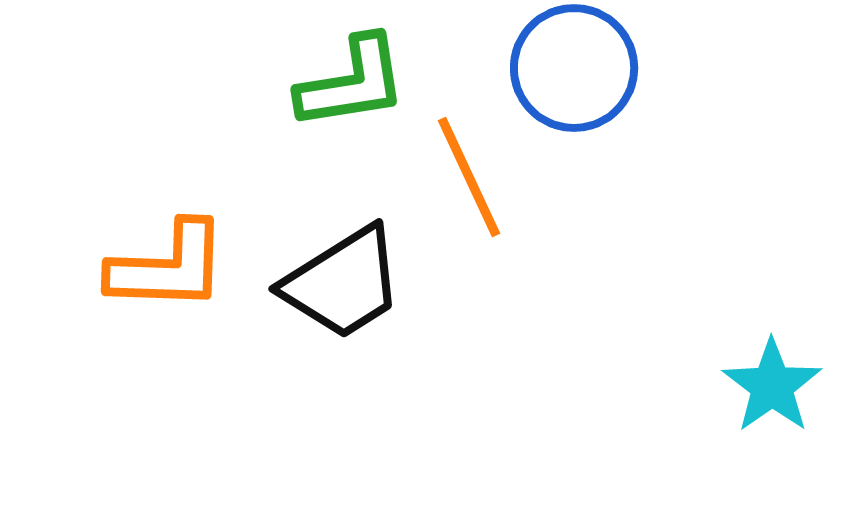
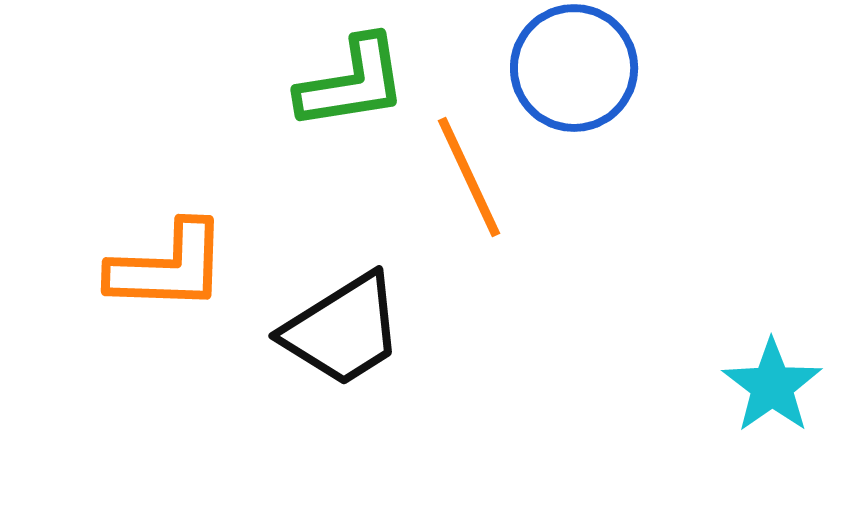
black trapezoid: moved 47 px down
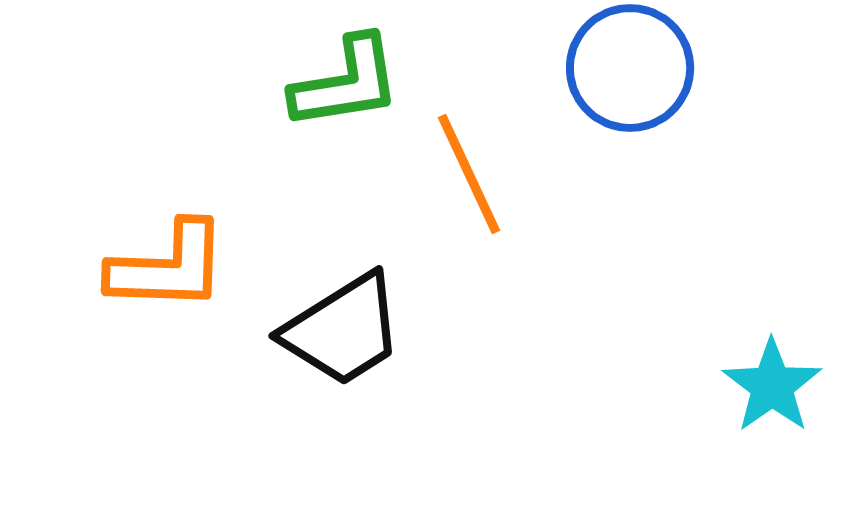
blue circle: moved 56 px right
green L-shape: moved 6 px left
orange line: moved 3 px up
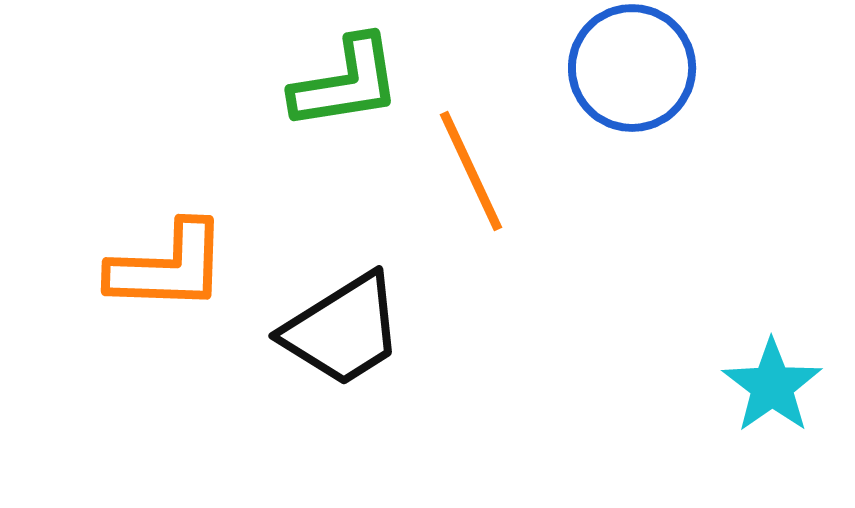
blue circle: moved 2 px right
orange line: moved 2 px right, 3 px up
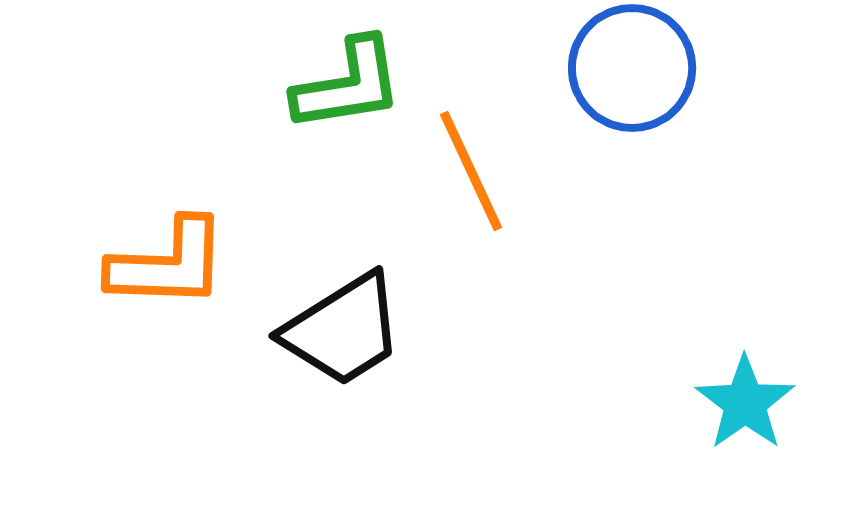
green L-shape: moved 2 px right, 2 px down
orange L-shape: moved 3 px up
cyan star: moved 27 px left, 17 px down
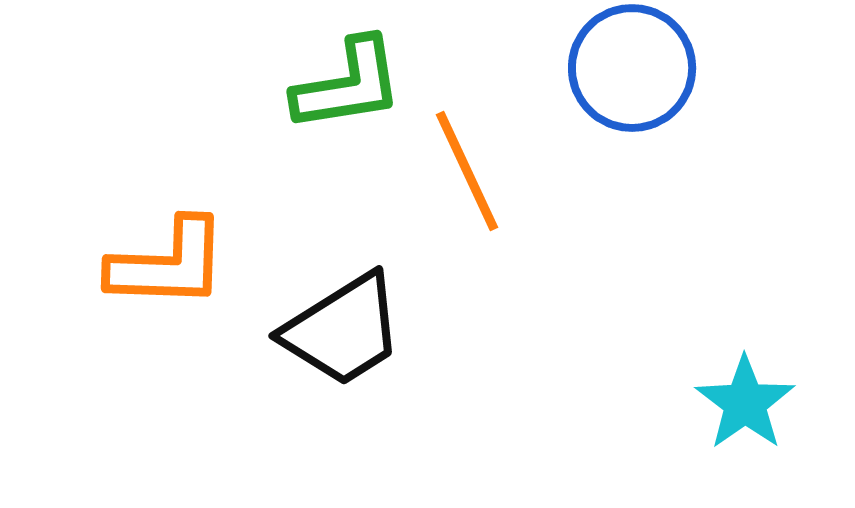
orange line: moved 4 px left
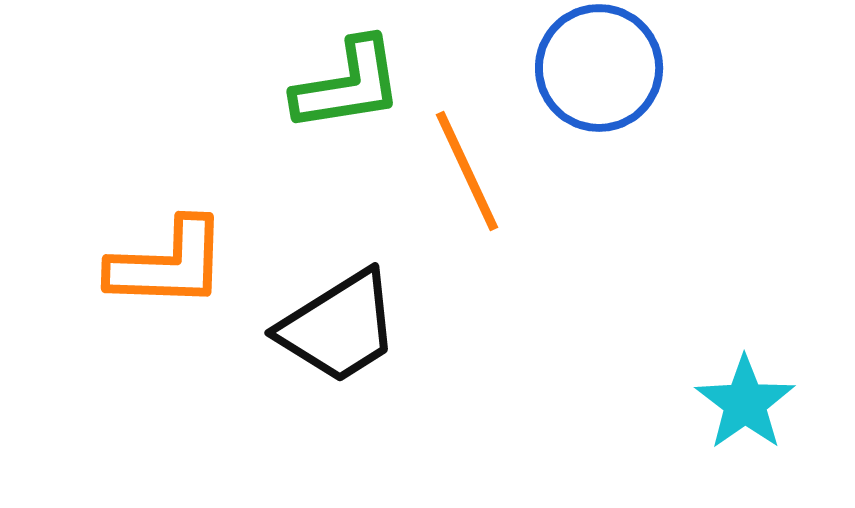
blue circle: moved 33 px left
black trapezoid: moved 4 px left, 3 px up
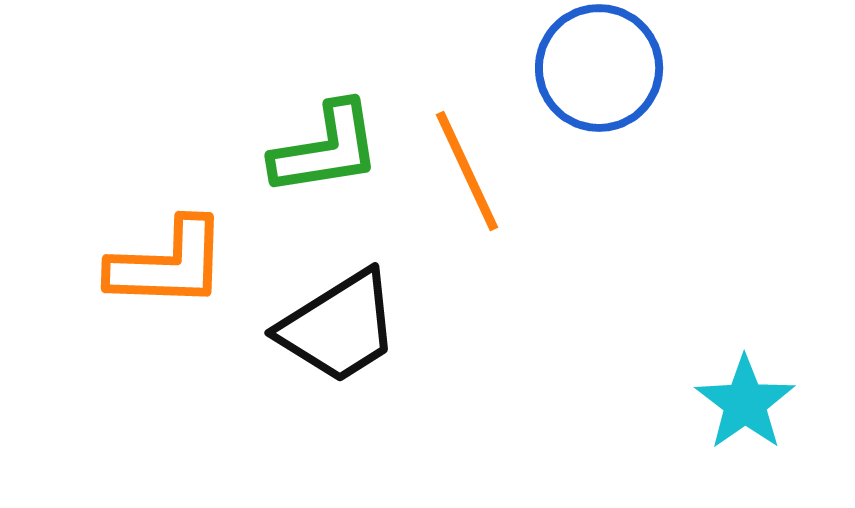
green L-shape: moved 22 px left, 64 px down
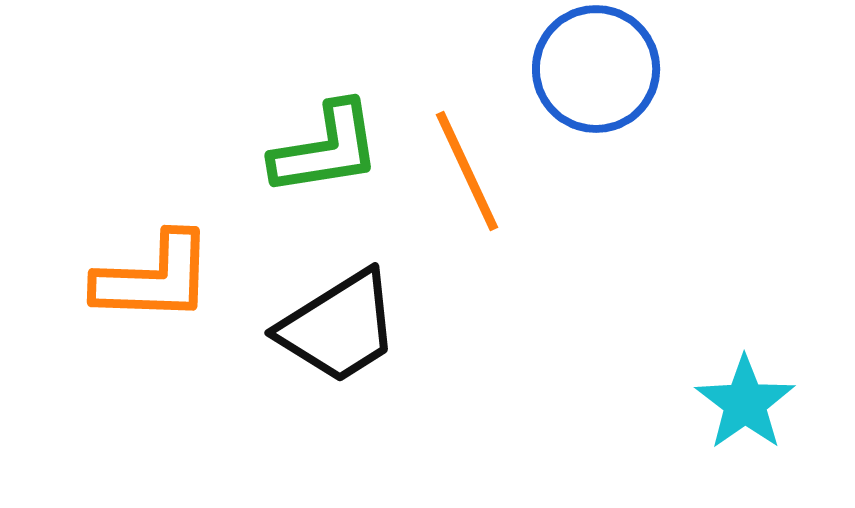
blue circle: moved 3 px left, 1 px down
orange L-shape: moved 14 px left, 14 px down
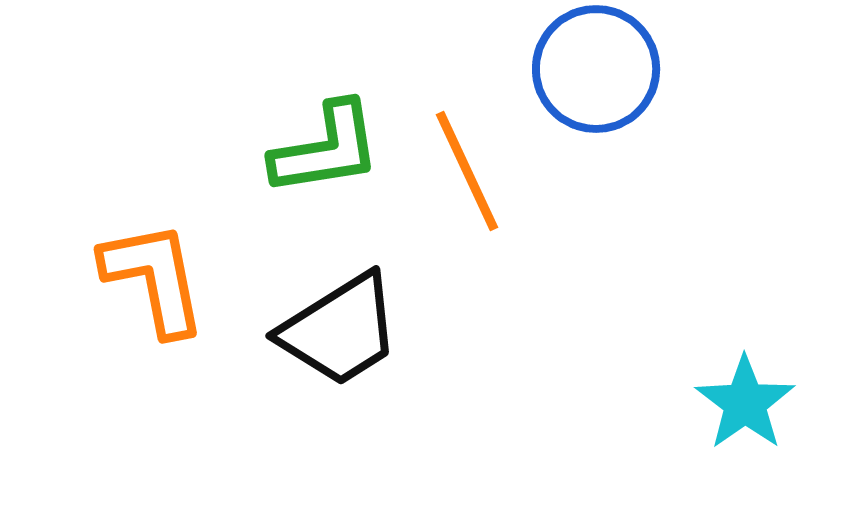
orange L-shape: rotated 103 degrees counterclockwise
black trapezoid: moved 1 px right, 3 px down
